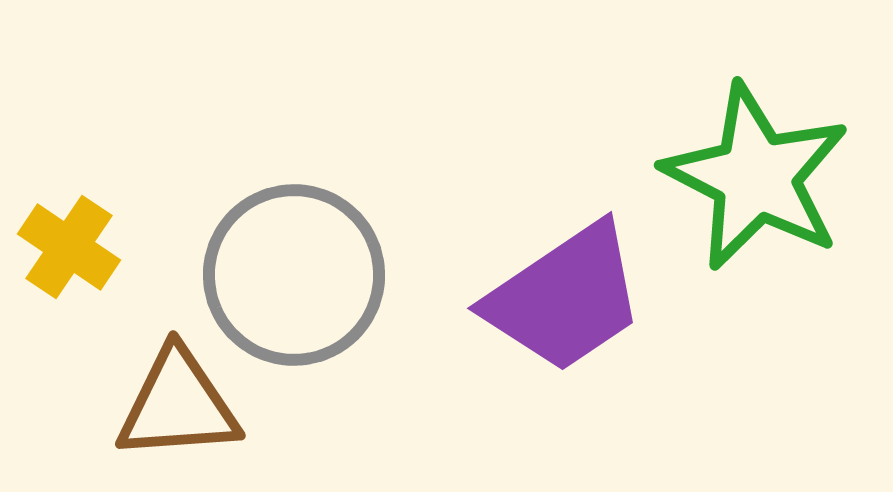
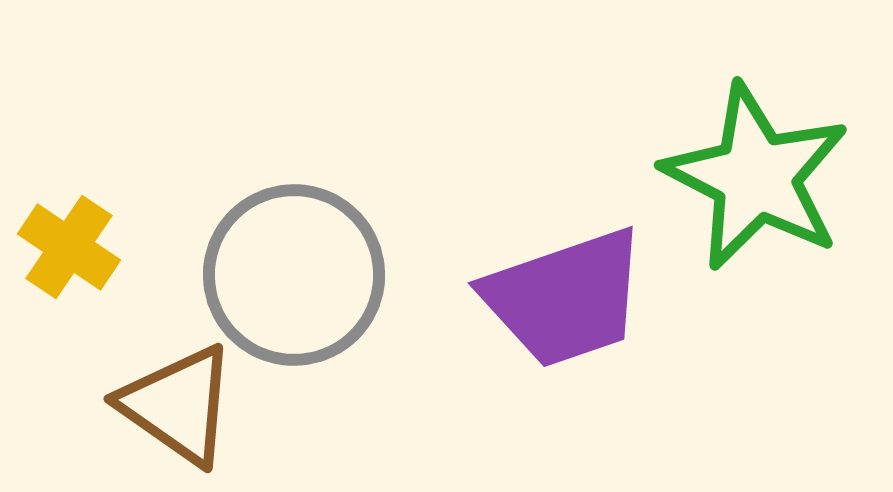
purple trapezoid: rotated 15 degrees clockwise
brown triangle: rotated 39 degrees clockwise
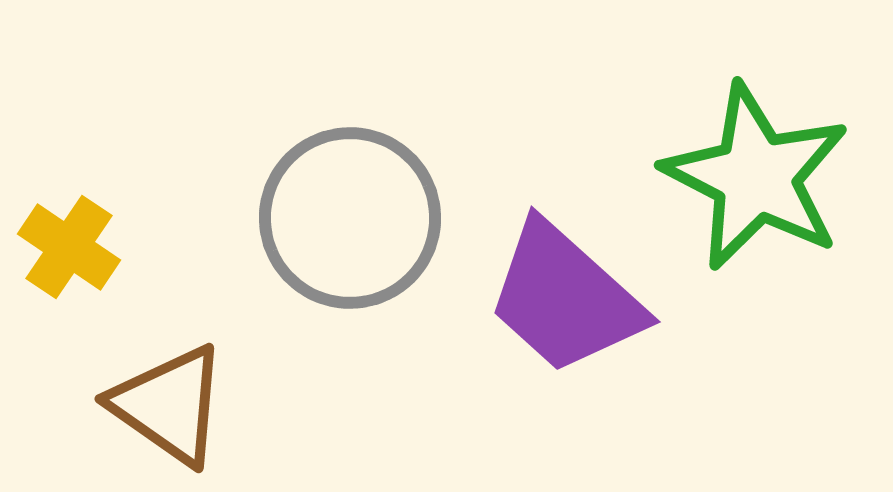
gray circle: moved 56 px right, 57 px up
purple trapezoid: rotated 61 degrees clockwise
brown triangle: moved 9 px left
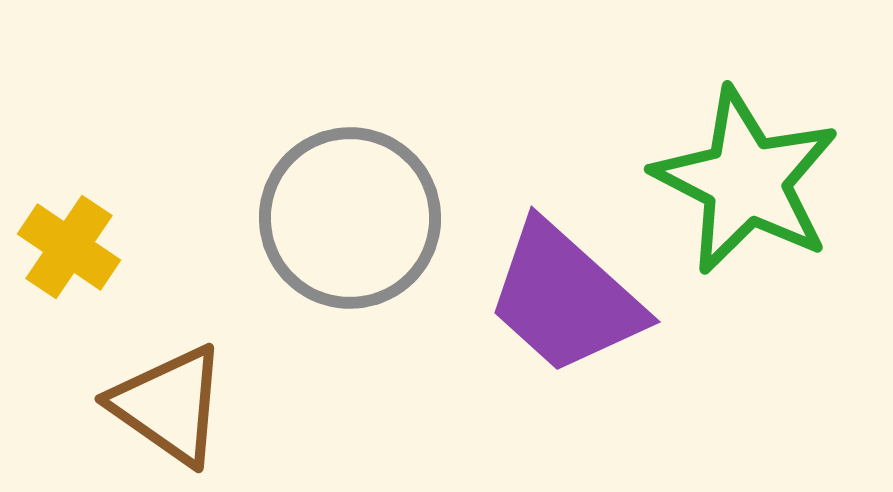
green star: moved 10 px left, 4 px down
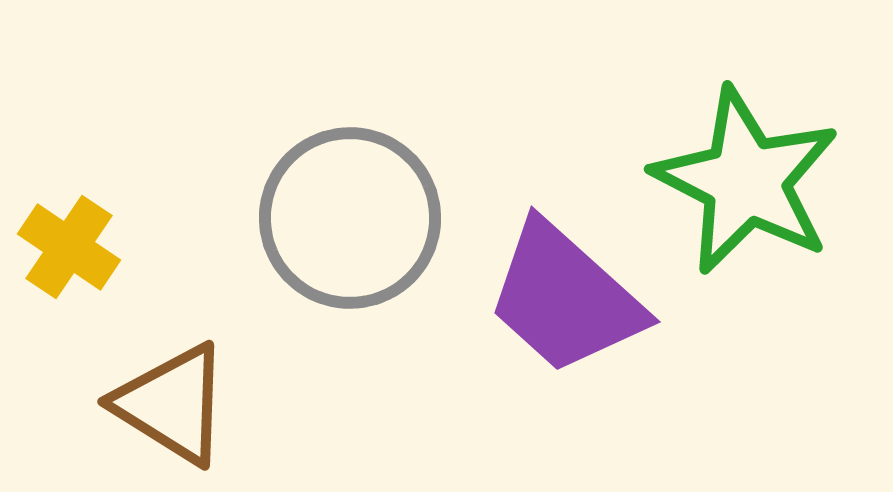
brown triangle: moved 3 px right, 1 px up; rotated 3 degrees counterclockwise
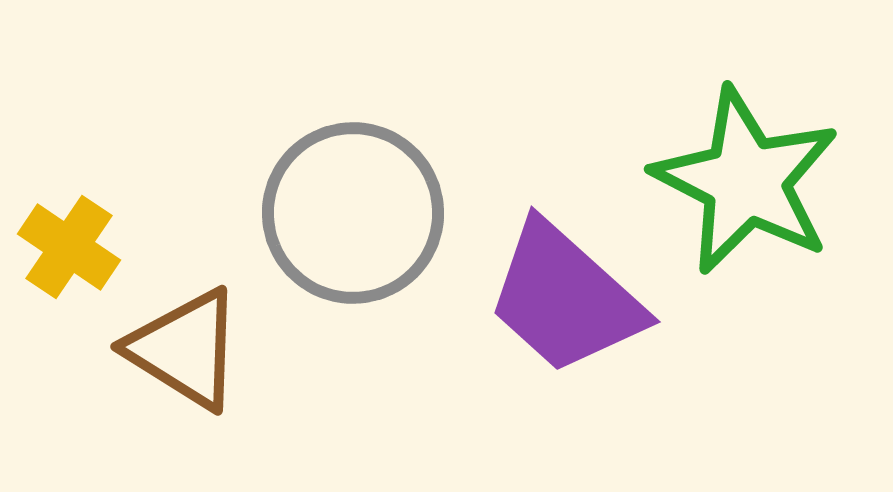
gray circle: moved 3 px right, 5 px up
brown triangle: moved 13 px right, 55 px up
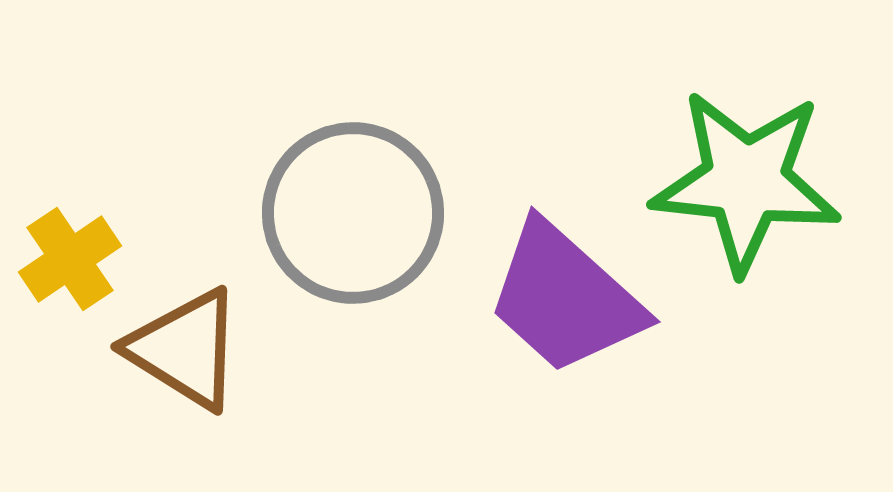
green star: rotated 21 degrees counterclockwise
yellow cross: moved 1 px right, 12 px down; rotated 22 degrees clockwise
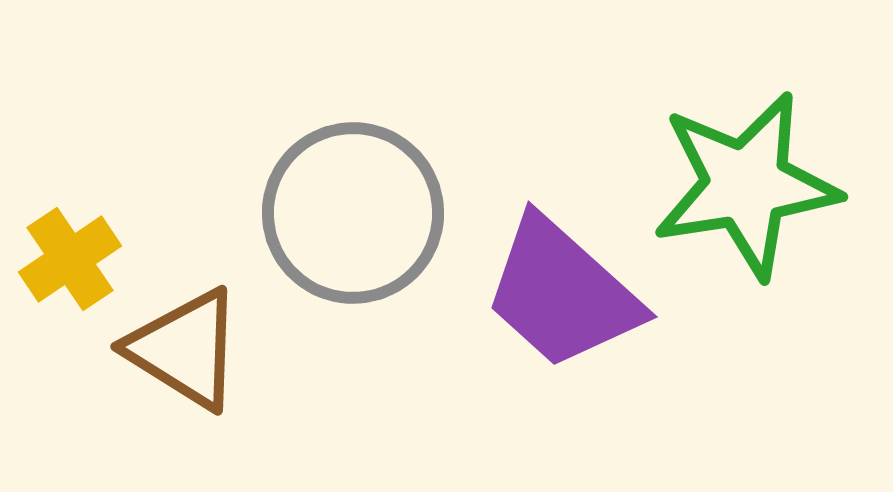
green star: moved 4 px down; rotated 15 degrees counterclockwise
purple trapezoid: moved 3 px left, 5 px up
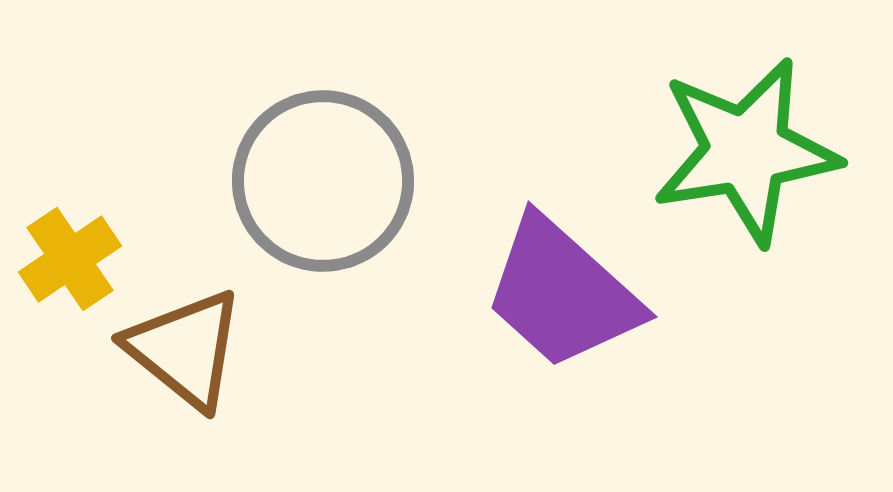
green star: moved 34 px up
gray circle: moved 30 px left, 32 px up
brown triangle: rotated 7 degrees clockwise
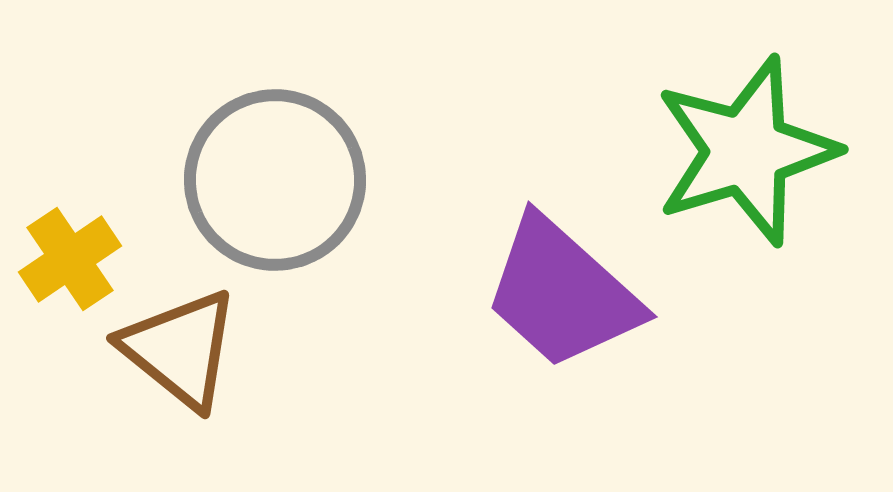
green star: rotated 8 degrees counterclockwise
gray circle: moved 48 px left, 1 px up
brown triangle: moved 5 px left
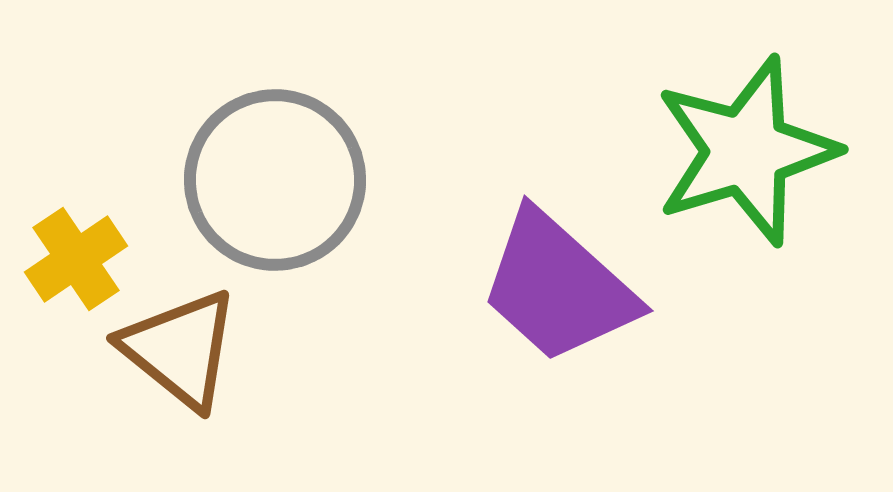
yellow cross: moved 6 px right
purple trapezoid: moved 4 px left, 6 px up
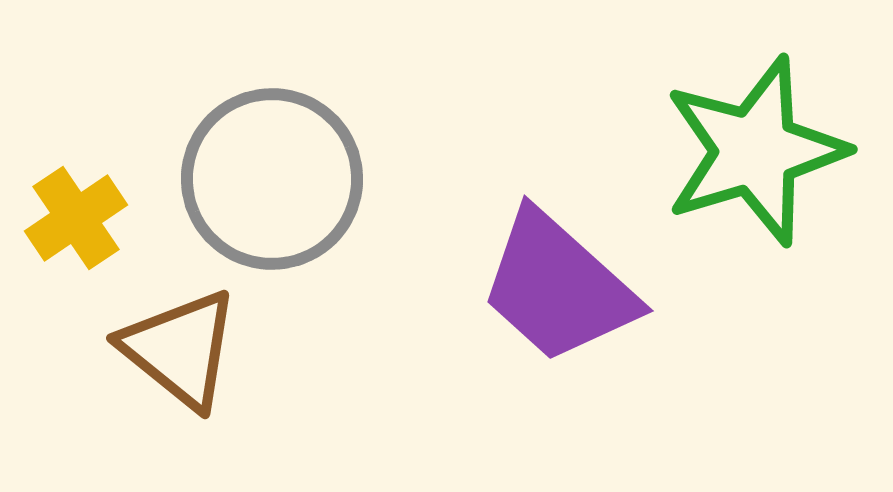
green star: moved 9 px right
gray circle: moved 3 px left, 1 px up
yellow cross: moved 41 px up
